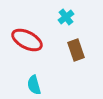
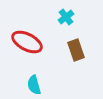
red ellipse: moved 2 px down
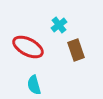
cyan cross: moved 7 px left, 8 px down
red ellipse: moved 1 px right, 5 px down
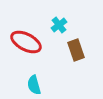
red ellipse: moved 2 px left, 5 px up
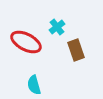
cyan cross: moved 2 px left, 2 px down
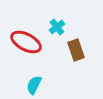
cyan semicircle: rotated 42 degrees clockwise
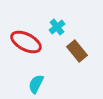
brown rectangle: moved 1 px right, 1 px down; rotated 20 degrees counterclockwise
cyan semicircle: moved 2 px right, 1 px up
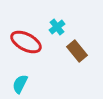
cyan semicircle: moved 16 px left
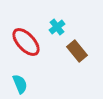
red ellipse: rotated 20 degrees clockwise
cyan semicircle: rotated 132 degrees clockwise
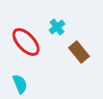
brown rectangle: moved 2 px right, 1 px down
